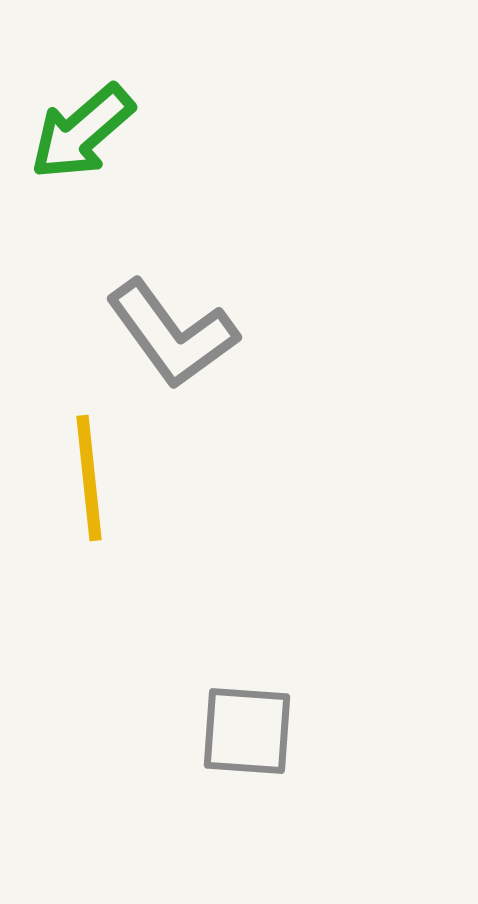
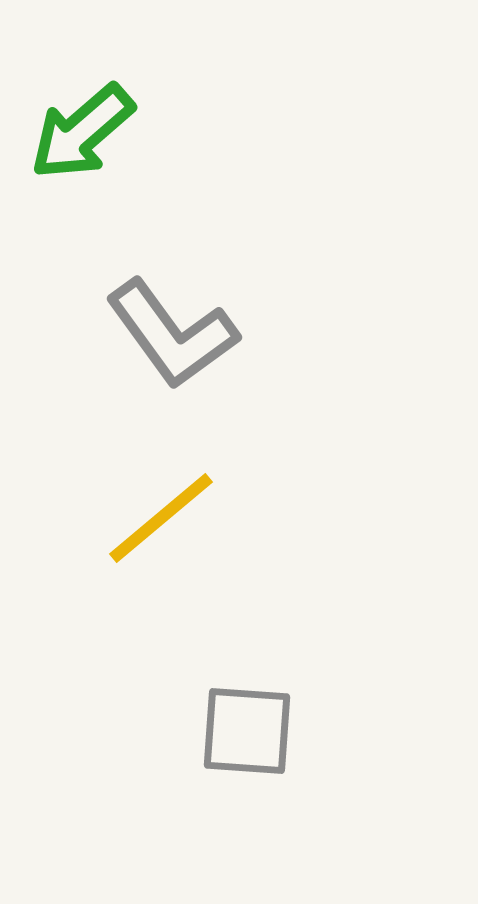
yellow line: moved 72 px right, 40 px down; rotated 56 degrees clockwise
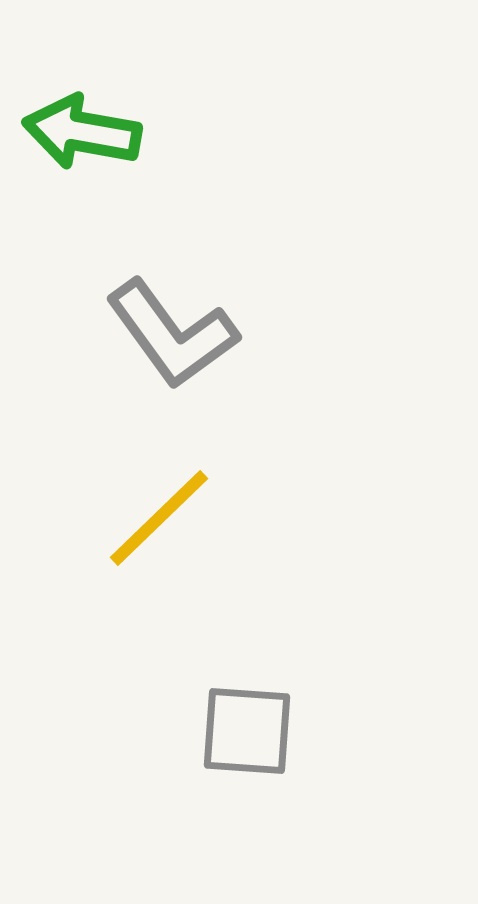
green arrow: rotated 51 degrees clockwise
yellow line: moved 2 px left; rotated 4 degrees counterclockwise
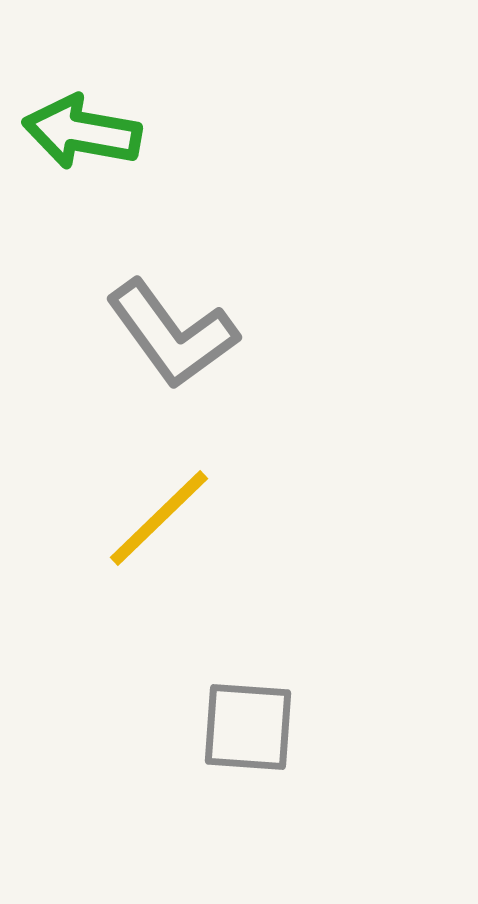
gray square: moved 1 px right, 4 px up
